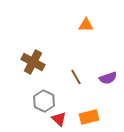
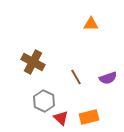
orange triangle: moved 5 px right, 1 px up
red triangle: moved 2 px right, 1 px up
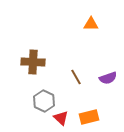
brown cross: rotated 25 degrees counterclockwise
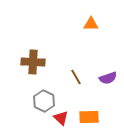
orange rectangle: rotated 12 degrees clockwise
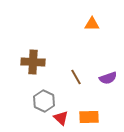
orange triangle: moved 1 px right
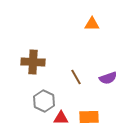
red triangle: rotated 42 degrees counterclockwise
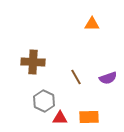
red triangle: moved 1 px left
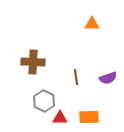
brown line: rotated 21 degrees clockwise
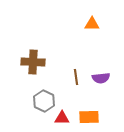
purple semicircle: moved 7 px left; rotated 12 degrees clockwise
red triangle: moved 2 px right
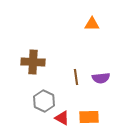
red triangle: rotated 28 degrees clockwise
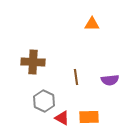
purple semicircle: moved 9 px right, 2 px down
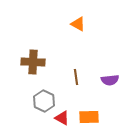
orange triangle: moved 14 px left; rotated 28 degrees clockwise
